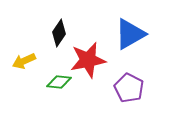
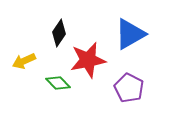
green diamond: moved 1 px left, 1 px down; rotated 40 degrees clockwise
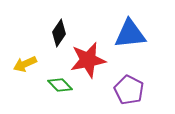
blue triangle: rotated 24 degrees clockwise
yellow arrow: moved 1 px right, 3 px down
green diamond: moved 2 px right, 2 px down
purple pentagon: moved 2 px down
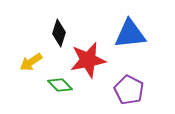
black diamond: rotated 16 degrees counterclockwise
yellow arrow: moved 6 px right, 2 px up; rotated 10 degrees counterclockwise
